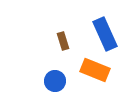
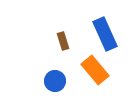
orange rectangle: rotated 28 degrees clockwise
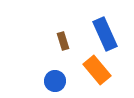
orange rectangle: moved 2 px right
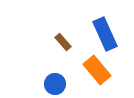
brown rectangle: moved 1 px down; rotated 24 degrees counterclockwise
blue circle: moved 3 px down
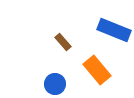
blue rectangle: moved 9 px right, 4 px up; rotated 44 degrees counterclockwise
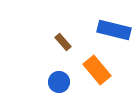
blue rectangle: rotated 8 degrees counterclockwise
blue circle: moved 4 px right, 2 px up
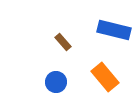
orange rectangle: moved 8 px right, 7 px down
blue circle: moved 3 px left
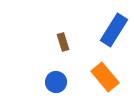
blue rectangle: rotated 72 degrees counterclockwise
brown rectangle: rotated 24 degrees clockwise
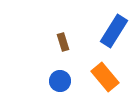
blue rectangle: moved 1 px down
blue circle: moved 4 px right, 1 px up
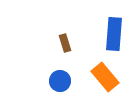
blue rectangle: moved 3 px down; rotated 28 degrees counterclockwise
brown rectangle: moved 2 px right, 1 px down
